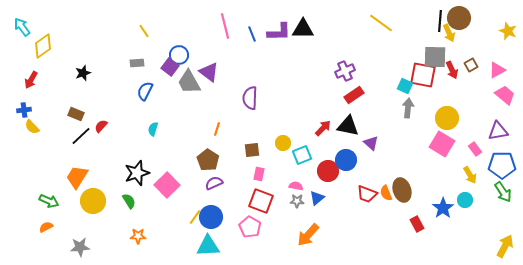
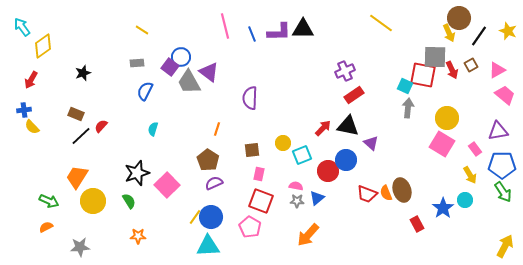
black line at (440, 21): moved 39 px right, 15 px down; rotated 30 degrees clockwise
yellow line at (144, 31): moved 2 px left, 1 px up; rotated 24 degrees counterclockwise
blue circle at (179, 55): moved 2 px right, 2 px down
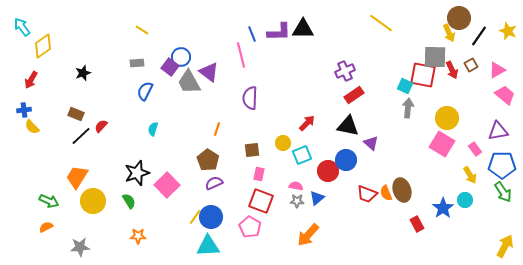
pink line at (225, 26): moved 16 px right, 29 px down
red arrow at (323, 128): moved 16 px left, 5 px up
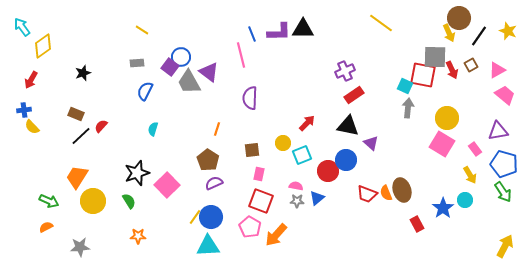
blue pentagon at (502, 165): moved 2 px right, 1 px up; rotated 16 degrees clockwise
orange arrow at (308, 235): moved 32 px left
